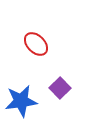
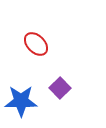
blue star: rotated 8 degrees clockwise
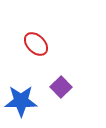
purple square: moved 1 px right, 1 px up
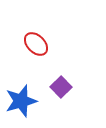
blue star: rotated 16 degrees counterclockwise
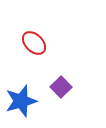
red ellipse: moved 2 px left, 1 px up
